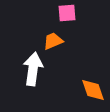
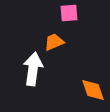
pink square: moved 2 px right
orange trapezoid: moved 1 px right, 1 px down
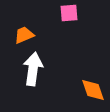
orange trapezoid: moved 30 px left, 7 px up
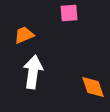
white arrow: moved 3 px down
orange diamond: moved 3 px up
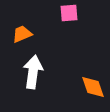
orange trapezoid: moved 2 px left, 1 px up
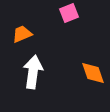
pink square: rotated 18 degrees counterclockwise
orange diamond: moved 14 px up
